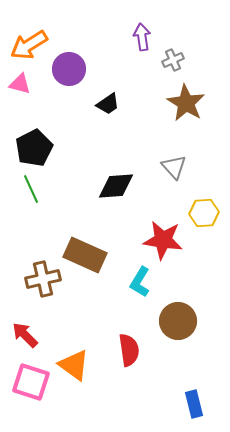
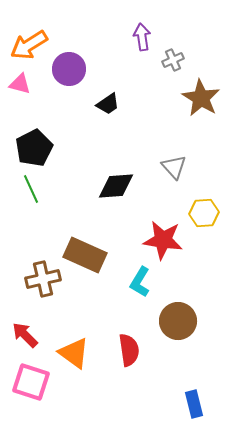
brown star: moved 15 px right, 5 px up
orange triangle: moved 12 px up
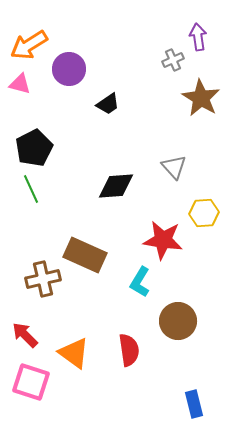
purple arrow: moved 56 px right
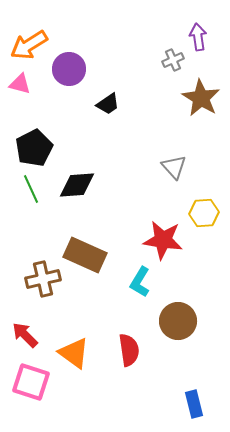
black diamond: moved 39 px left, 1 px up
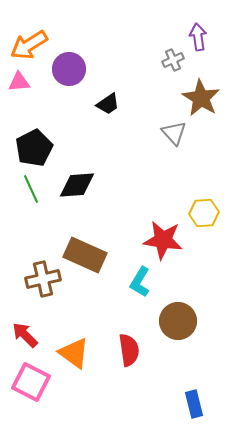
pink triangle: moved 1 px left, 2 px up; rotated 20 degrees counterclockwise
gray triangle: moved 34 px up
pink square: rotated 9 degrees clockwise
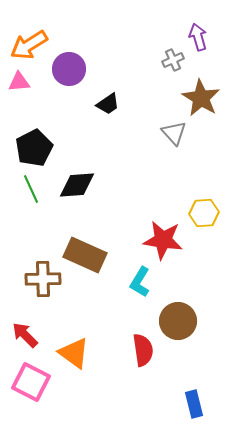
purple arrow: rotated 8 degrees counterclockwise
brown cross: rotated 12 degrees clockwise
red semicircle: moved 14 px right
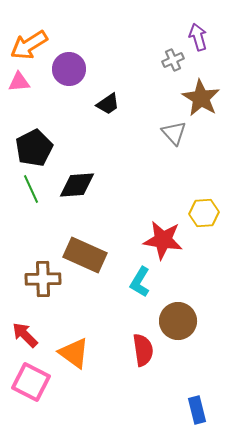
blue rectangle: moved 3 px right, 6 px down
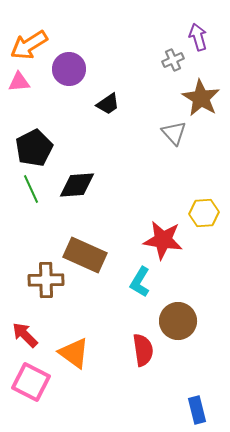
brown cross: moved 3 px right, 1 px down
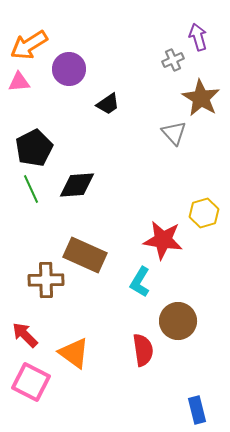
yellow hexagon: rotated 12 degrees counterclockwise
